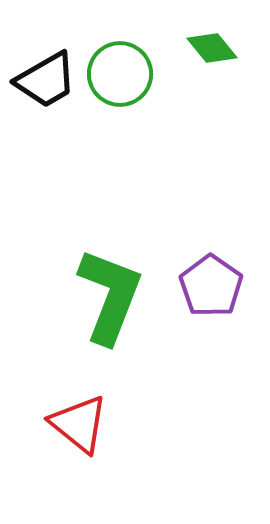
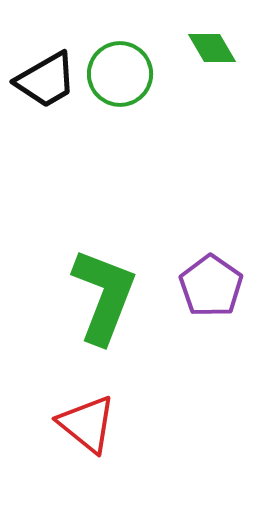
green diamond: rotated 9 degrees clockwise
green L-shape: moved 6 px left
red triangle: moved 8 px right
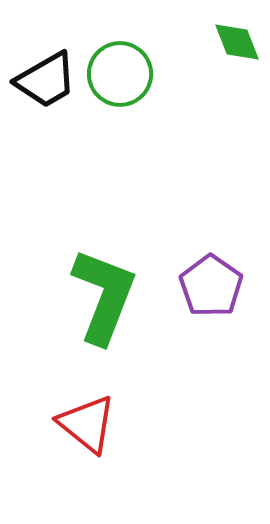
green diamond: moved 25 px right, 6 px up; rotated 9 degrees clockwise
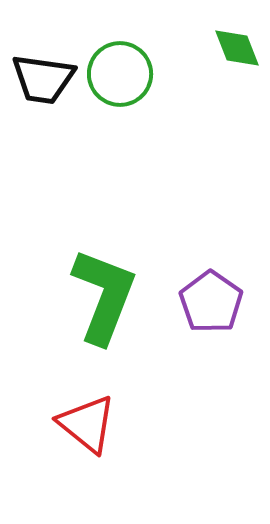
green diamond: moved 6 px down
black trapezoid: moved 3 px left, 1 px up; rotated 38 degrees clockwise
purple pentagon: moved 16 px down
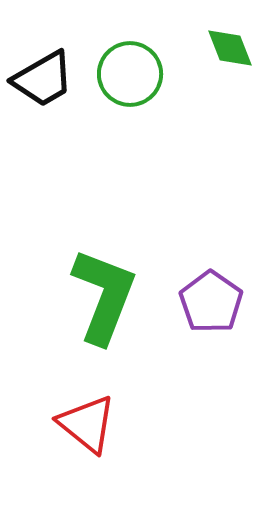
green diamond: moved 7 px left
green circle: moved 10 px right
black trapezoid: rotated 38 degrees counterclockwise
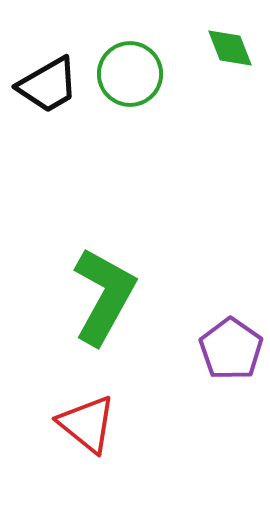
black trapezoid: moved 5 px right, 6 px down
green L-shape: rotated 8 degrees clockwise
purple pentagon: moved 20 px right, 47 px down
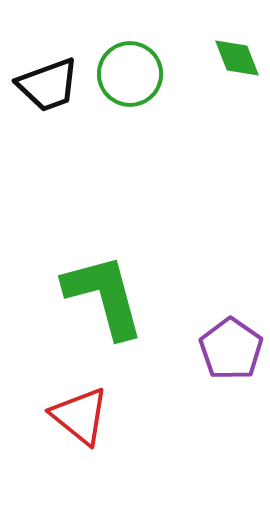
green diamond: moved 7 px right, 10 px down
black trapezoid: rotated 10 degrees clockwise
green L-shape: rotated 44 degrees counterclockwise
red triangle: moved 7 px left, 8 px up
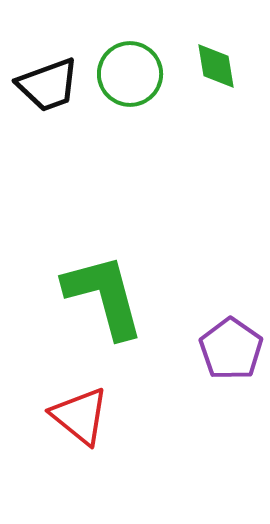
green diamond: moved 21 px left, 8 px down; rotated 12 degrees clockwise
